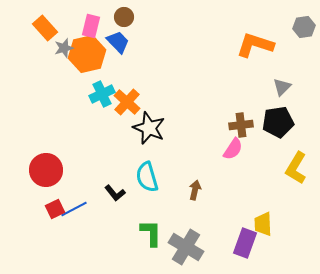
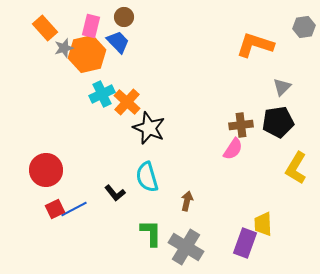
brown arrow: moved 8 px left, 11 px down
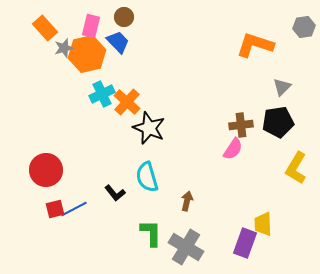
red square: rotated 12 degrees clockwise
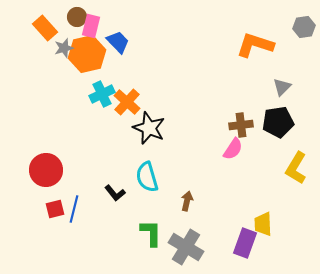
brown circle: moved 47 px left
blue line: rotated 48 degrees counterclockwise
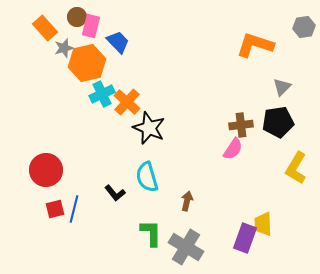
orange hexagon: moved 9 px down
purple rectangle: moved 5 px up
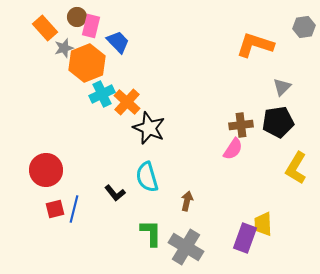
orange hexagon: rotated 9 degrees counterclockwise
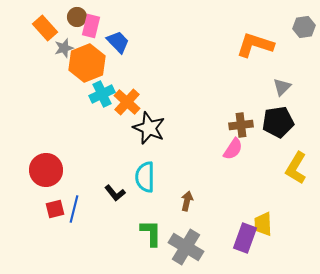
cyan semicircle: moved 2 px left; rotated 16 degrees clockwise
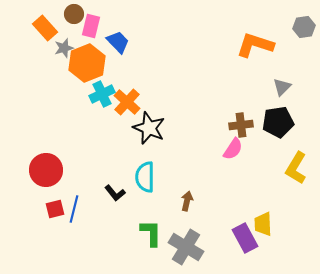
brown circle: moved 3 px left, 3 px up
purple rectangle: rotated 48 degrees counterclockwise
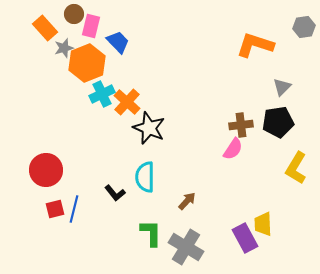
brown arrow: rotated 30 degrees clockwise
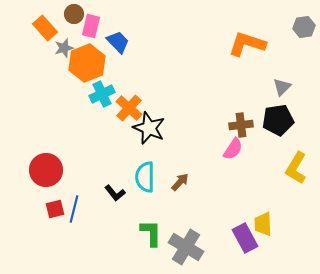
orange L-shape: moved 8 px left, 1 px up
orange cross: moved 2 px right, 6 px down
black pentagon: moved 2 px up
brown arrow: moved 7 px left, 19 px up
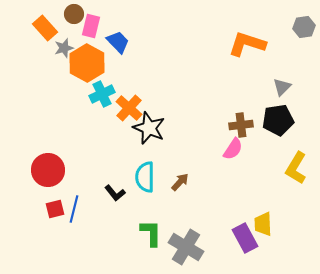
orange hexagon: rotated 9 degrees counterclockwise
red circle: moved 2 px right
